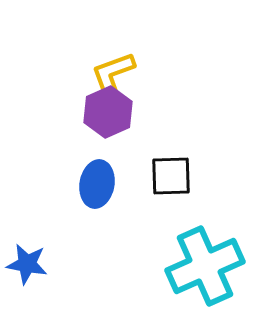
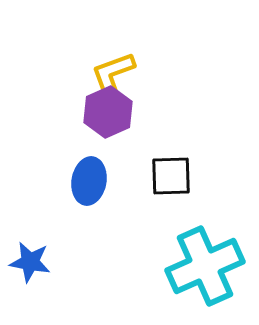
blue ellipse: moved 8 px left, 3 px up
blue star: moved 3 px right, 2 px up
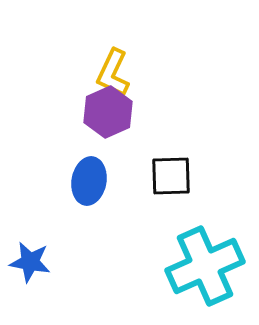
yellow L-shape: rotated 45 degrees counterclockwise
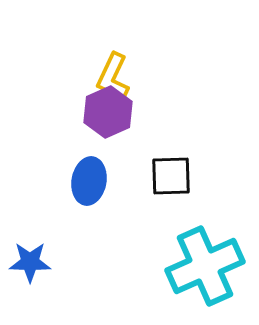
yellow L-shape: moved 4 px down
blue star: rotated 9 degrees counterclockwise
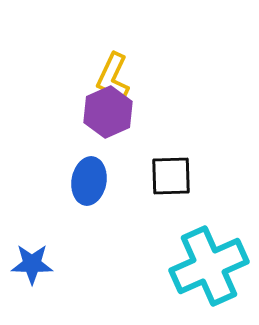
blue star: moved 2 px right, 2 px down
cyan cross: moved 4 px right
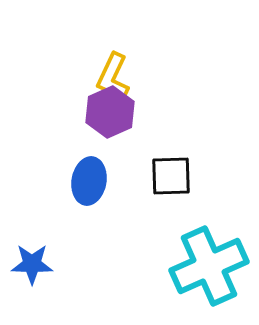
purple hexagon: moved 2 px right
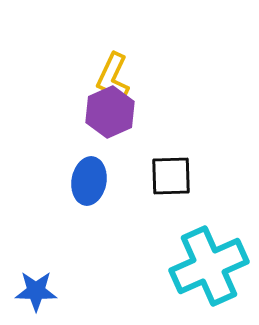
blue star: moved 4 px right, 27 px down
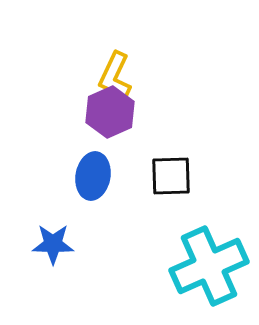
yellow L-shape: moved 2 px right, 1 px up
blue ellipse: moved 4 px right, 5 px up
blue star: moved 17 px right, 47 px up
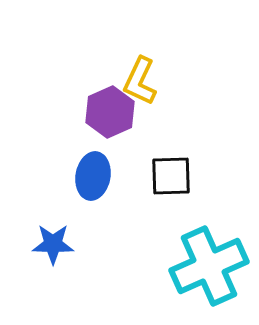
yellow L-shape: moved 25 px right, 5 px down
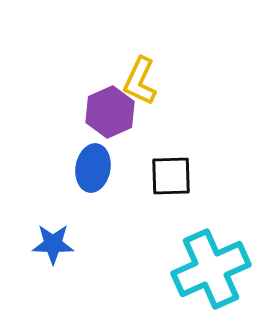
blue ellipse: moved 8 px up
cyan cross: moved 2 px right, 3 px down
